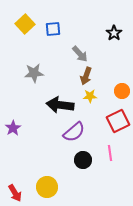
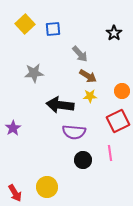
brown arrow: moved 2 px right; rotated 78 degrees counterclockwise
purple semicircle: rotated 45 degrees clockwise
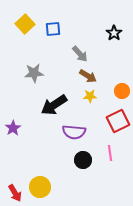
black arrow: moved 6 px left; rotated 40 degrees counterclockwise
yellow circle: moved 7 px left
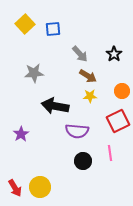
black star: moved 21 px down
black arrow: moved 1 px right, 1 px down; rotated 44 degrees clockwise
purple star: moved 8 px right, 6 px down
purple semicircle: moved 3 px right, 1 px up
black circle: moved 1 px down
red arrow: moved 5 px up
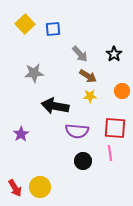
red square: moved 3 px left, 7 px down; rotated 30 degrees clockwise
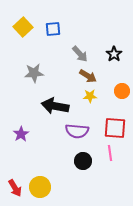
yellow square: moved 2 px left, 3 px down
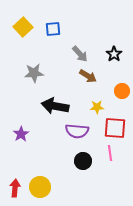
yellow star: moved 7 px right, 11 px down
red arrow: rotated 144 degrees counterclockwise
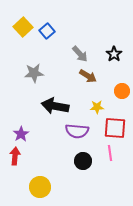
blue square: moved 6 px left, 2 px down; rotated 35 degrees counterclockwise
red arrow: moved 32 px up
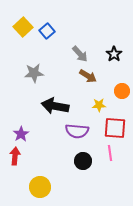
yellow star: moved 2 px right, 2 px up
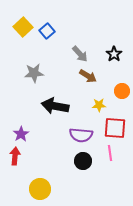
purple semicircle: moved 4 px right, 4 px down
yellow circle: moved 2 px down
